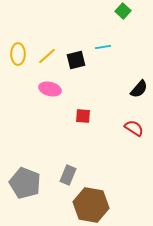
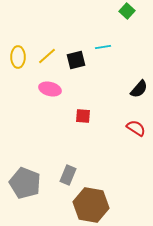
green square: moved 4 px right
yellow ellipse: moved 3 px down
red semicircle: moved 2 px right
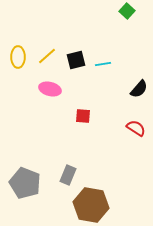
cyan line: moved 17 px down
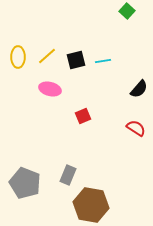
cyan line: moved 3 px up
red square: rotated 28 degrees counterclockwise
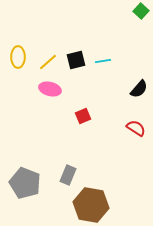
green square: moved 14 px right
yellow line: moved 1 px right, 6 px down
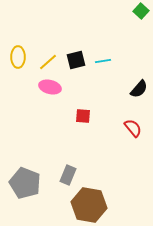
pink ellipse: moved 2 px up
red square: rotated 28 degrees clockwise
red semicircle: moved 3 px left; rotated 18 degrees clockwise
brown hexagon: moved 2 px left
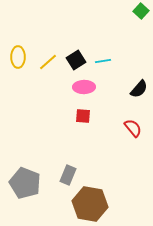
black square: rotated 18 degrees counterclockwise
pink ellipse: moved 34 px right; rotated 15 degrees counterclockwise
brown hexagon: moved 1 px right, 1 px up
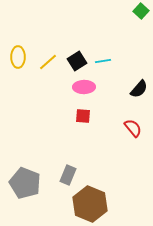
black square: moved 1 px right, 1 px down
brown hexagon: rotated 12 degrees clockwise
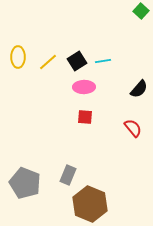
red square: moved 2 px right, 1 px down
